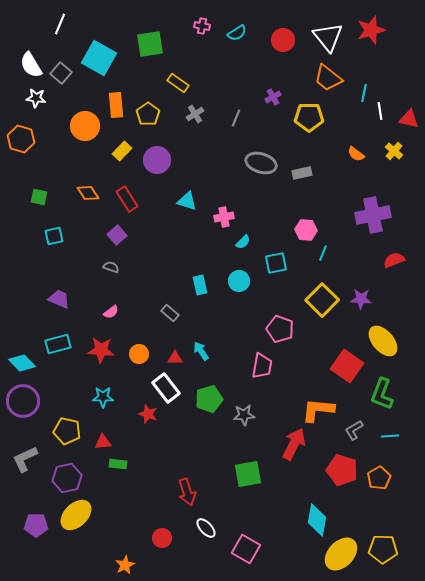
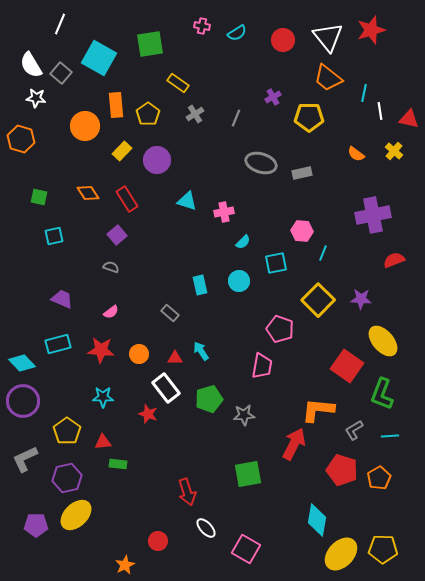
pink cross at (224, 217): moved 5 px up
pink hexagon at (306, 230): moved 4 px left, 1 px down
purple trapezoid at (59, 299): moved 3 px right
yellow square at (322, 300): moved 4 px left
yellow pentagon at (67, 431): rotated 24 degrees clockwise
red circle at (162, 538): moved 4 px left, 3 px down
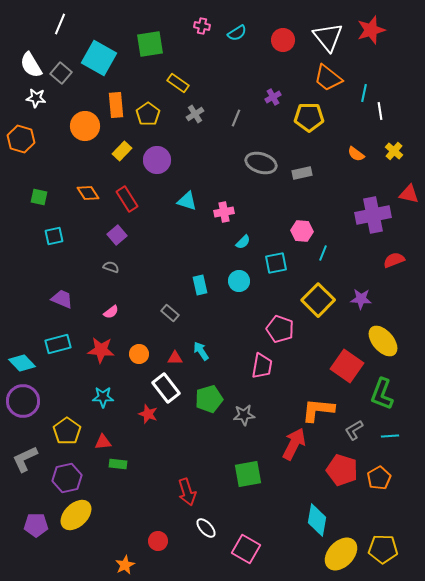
red triangle at (409, 119): moved 75 px down
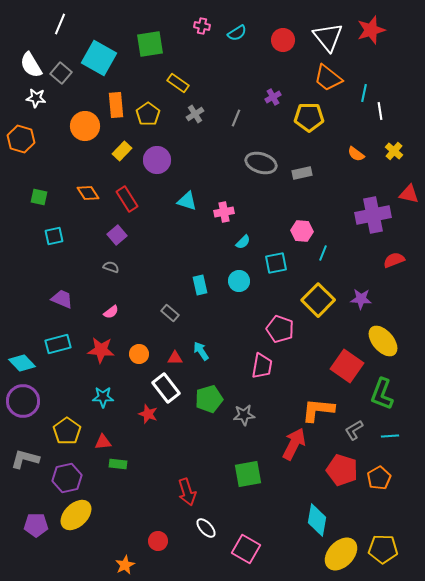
gray L-shape at (25, 459): rotated 40 degrees clockwise
